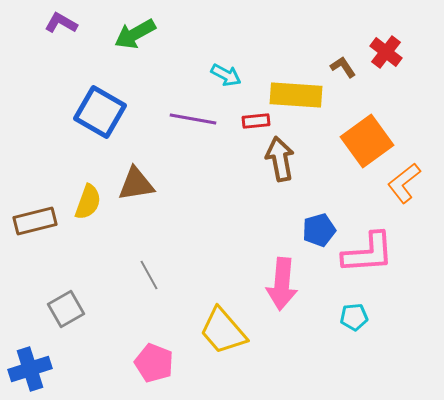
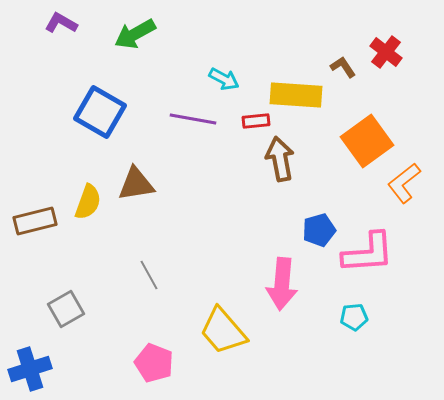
cyan arrow: moved 2 px left, 4 px down
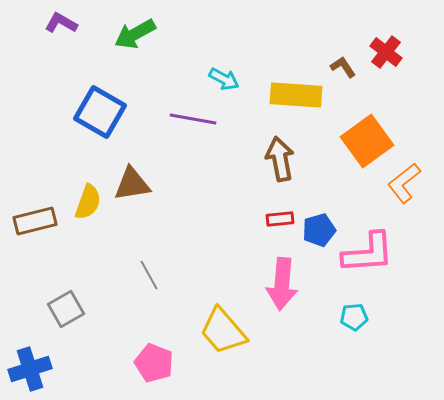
red rectangle: moved 24 px right, 98 px down
brown triangle: moved 4 px left
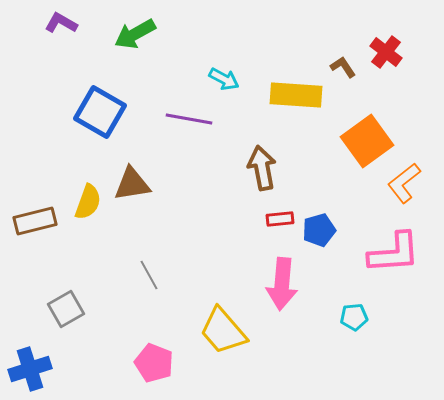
purple line: moved 4 px left
brown arrow: moved 18 px left, 9 px down
pink L-shape: moved 26 px right
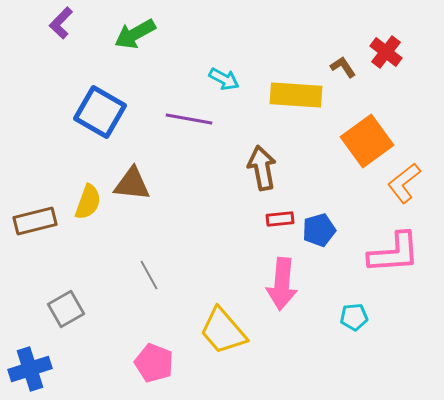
purple L-shape: rotated 76 degrees counterclockwise
brown triangle: rotated 15 degrees clockwise
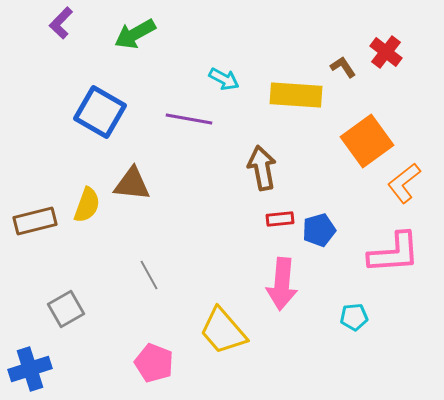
yellow semicircle: moved 1 px left, 3 px down
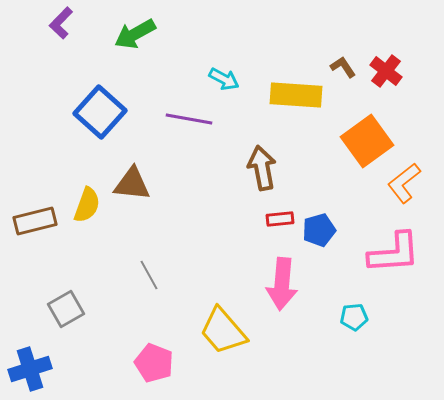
red cross: moved 19 px down
blue square: rotated 12 degrees clockwise
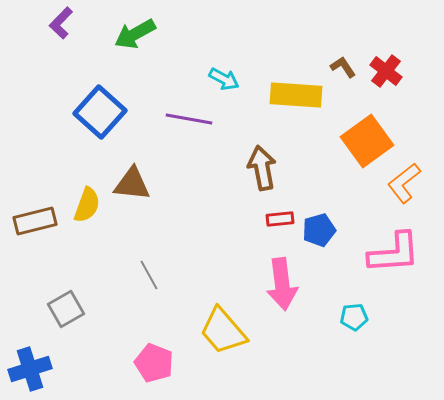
pink arrow: rotated 12 degrees counterclockwise
